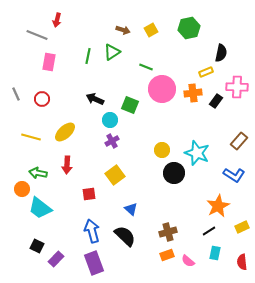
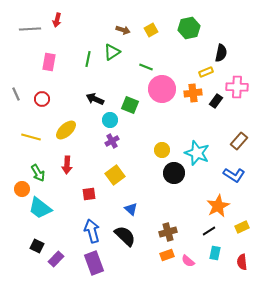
gray line at (37, 35): moved 7 px left, 6 px up; rotated 25 degrees counterclockwise
green line at (88, 56): moved 3 px down
yellow ellipse at (65, 132): moved 1 px right, 2 px up
green arrow at (38, 173): rotated 132 degrees counterclockwise
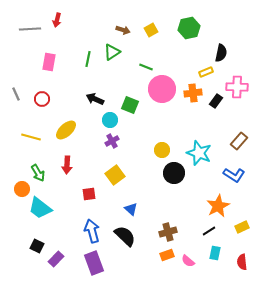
cyan star at (197, 153): moved 2 px right
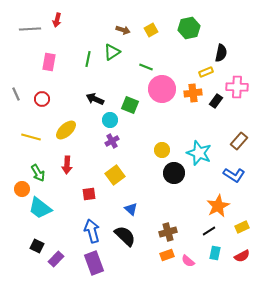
red semicircle at (242, 262): moved 6 px up; rotated 112 degrees counterclockwise
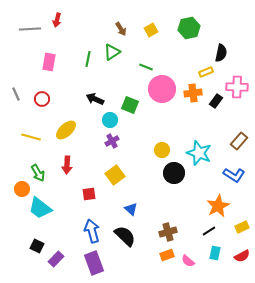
brown arrow at (123, 30): moved 2 px left, 1 px up; rotated 40 degrees clockwise
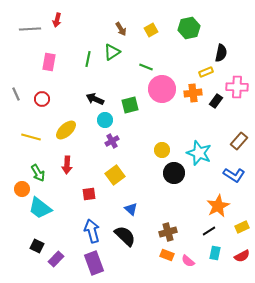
green square at (130, 105): rotated 36 degrees counterclockwise
cyan circle at (110, 120): moved 5 px left
orange rectangle at (167, 255): rotated 40 degrees clockwise
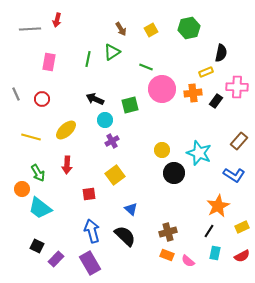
black line at (209, 231): rotated 24 degrees counterclockwise
purple rectangle at (94, 263): moved 4 px left; rotated 10 degrees counterclockwise
